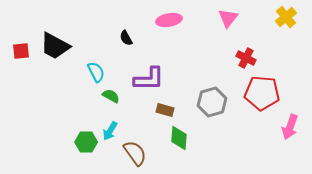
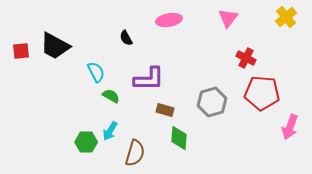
brown semicircle: rotated 52 degrees clockwise
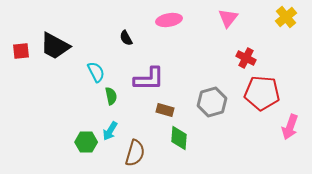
green semicircle: rotated 48 degrees clockwise
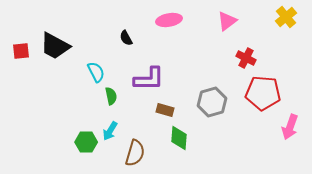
pink triangle: moved 1 px left, 3 px down; rotated 15 degrees clockwise
red pentagon: moved 1 px right
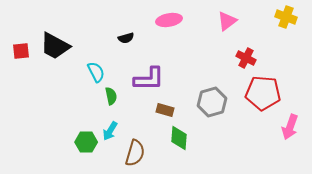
yellow cross: rotated 30 degrees counterclockwise
black semicircle: rotated 77 degrees counterclockwise
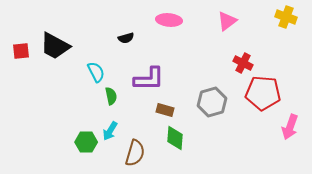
pink ellipse: rotated 15 degrees clockwise
red cross: moved 3 px left, 5 px down
green diamond: moved 4 px left
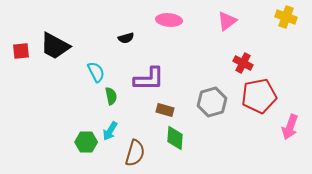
red pentagon: moved 4 px left, 3 px down; rotated 16 degrees counterclockwise
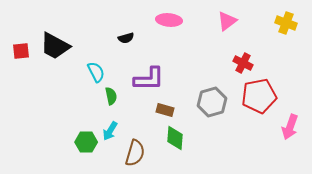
yellow cross: moved 6 px down
